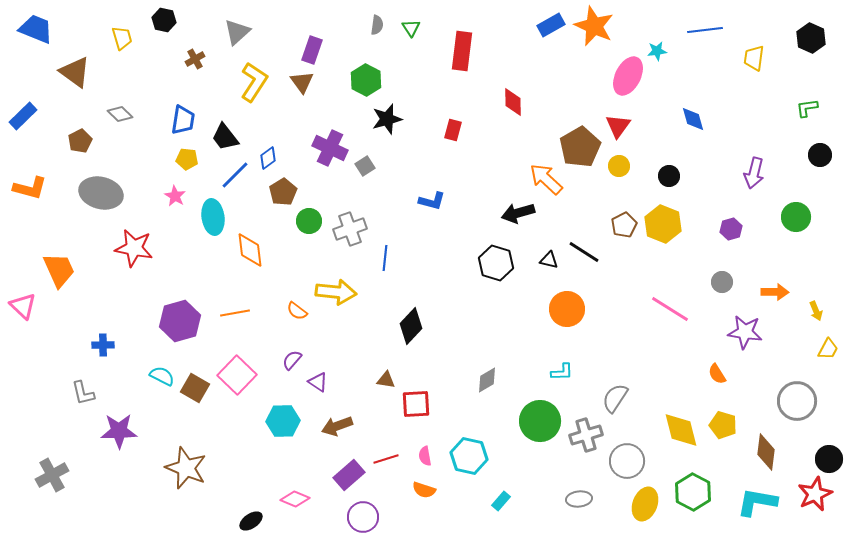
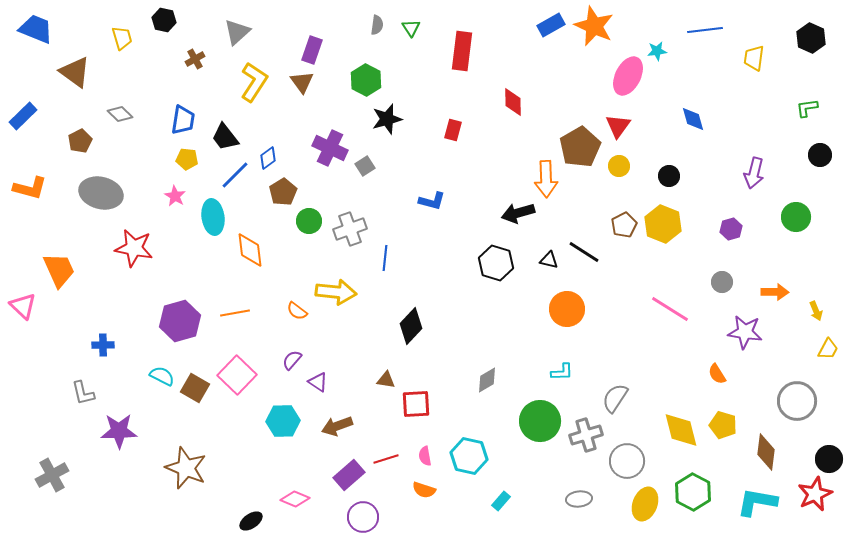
orange arrow at (546, 179): rotated 135 degrees counterclockwise
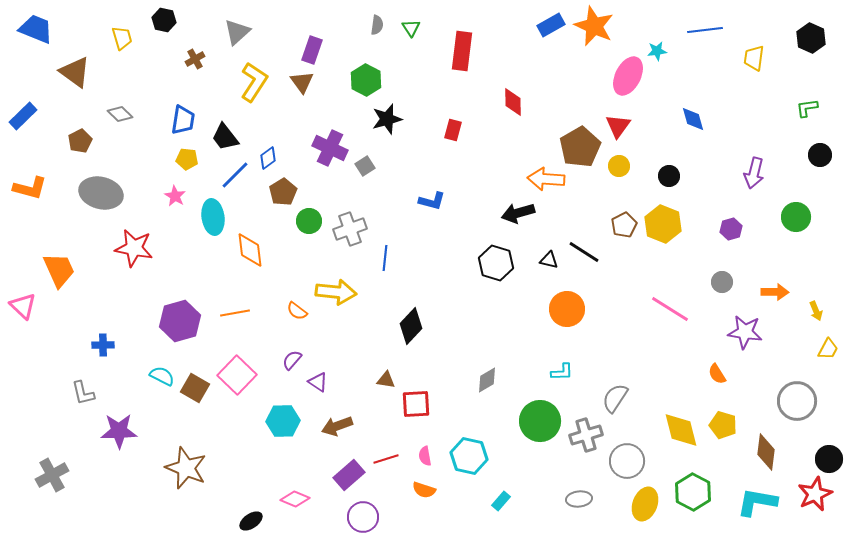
orange arrow at (546, 179): rotated 96 degrees clockwise
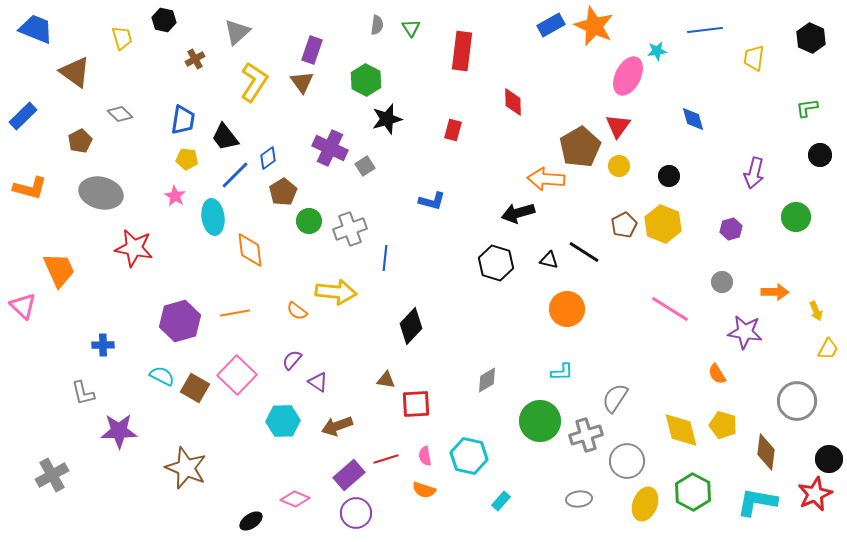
purple circle at (363, 517): moved 7 px left, 4 px up
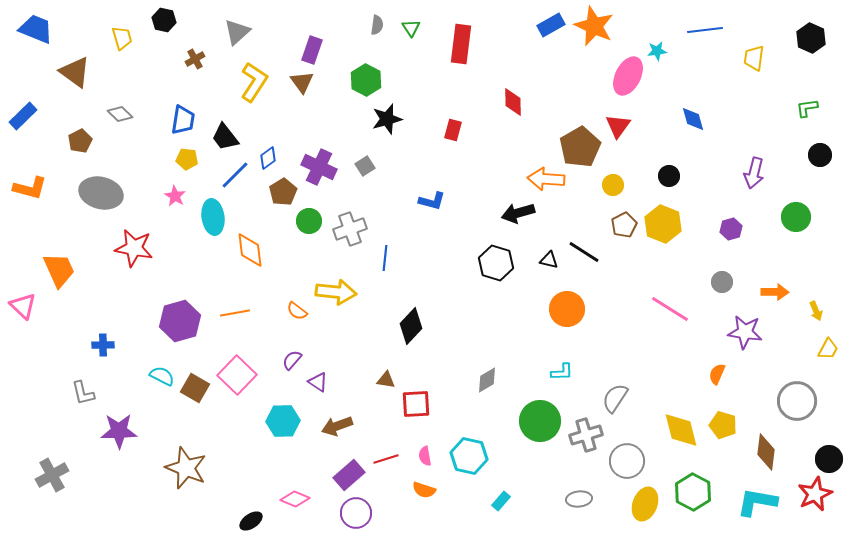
red rectangle at (462, 51): moved 1 px left, 7 px up
purple cross at (330, 148): moved 11 px left, 19 px down
yellow circle at (619, 166): moved 6 px left, 19 px down
orange semicircle at (717, 374): rotated 55 degrees clockwise
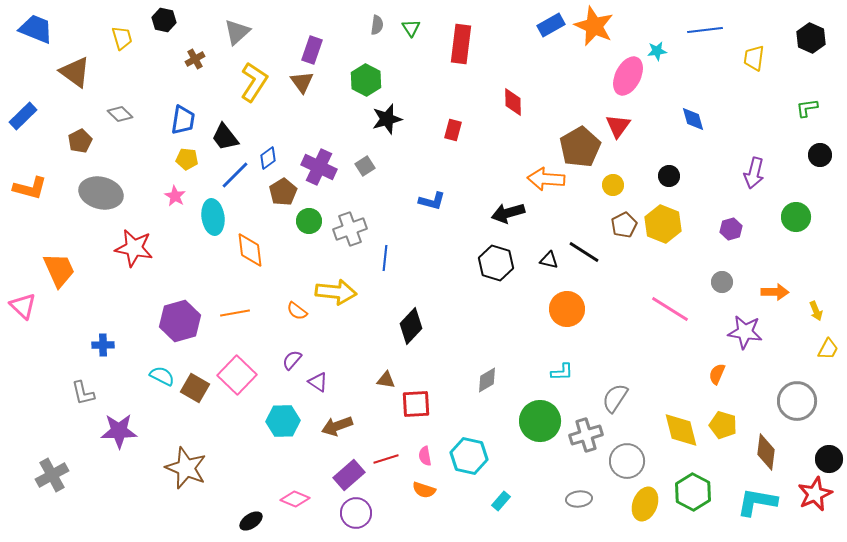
black arrow at (518, 213): moved 10 px left
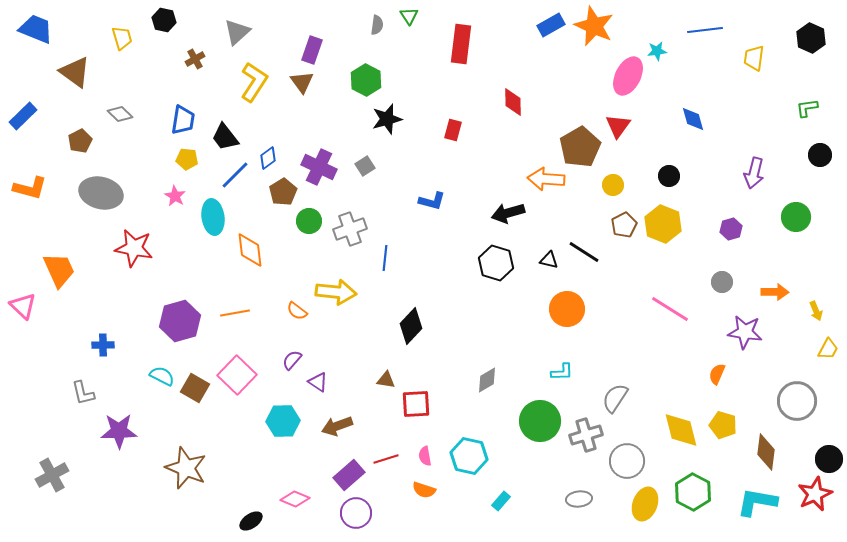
green triangle at (411, 28): moved 2 px left, 12 px up
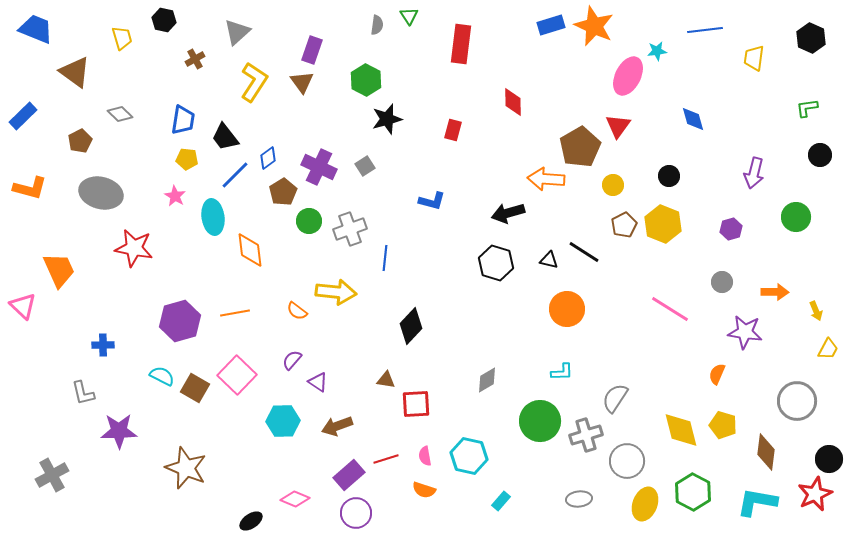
blue rectangle at (551, 25): rotated 12 degrees clockwise
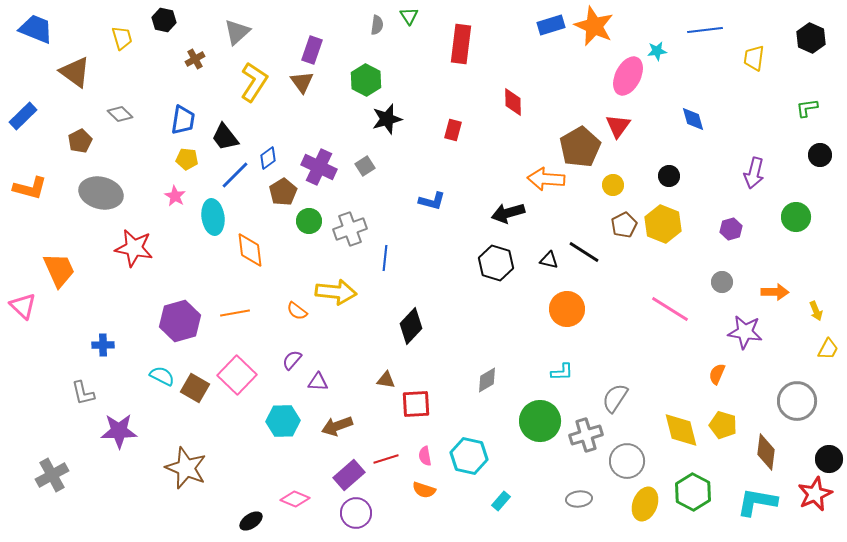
purple triangle at (318, 382): rotated 30 degrees counterclockwise
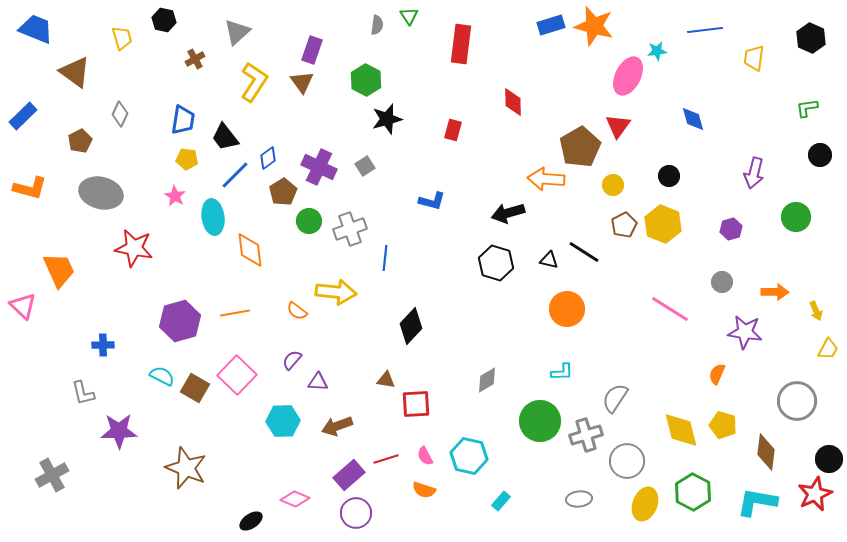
orange star at (594, 26): rotated 9 degrees counterclockwise
gray diamond at (120, 114): rotated 70 degrees clockwise
pink semicircle at (425, 456): rotated 18 degrees counterclockwise
